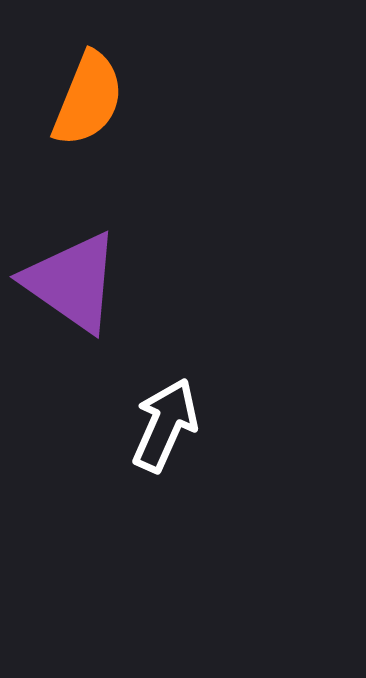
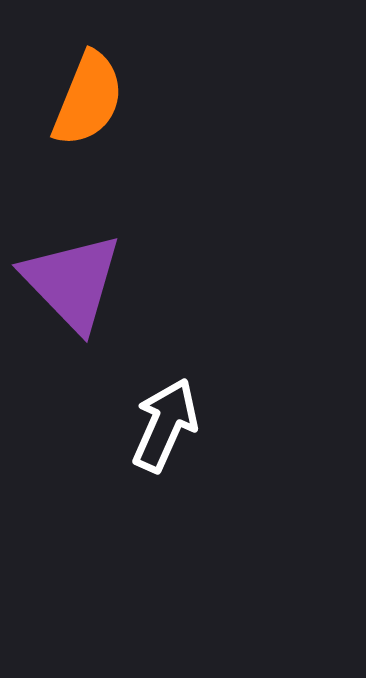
purple triangle: rotated 11 degrees clockwise
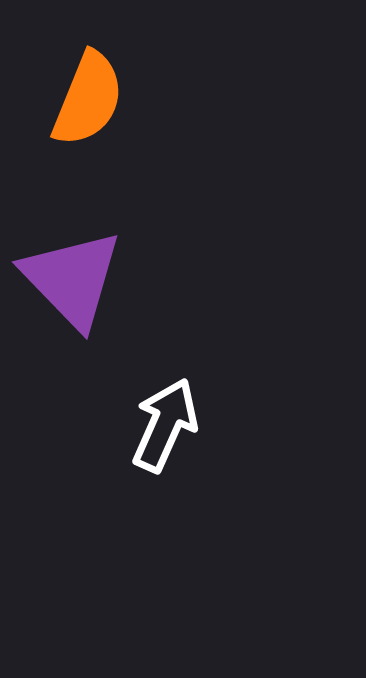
purple triangle: moved 3 px up
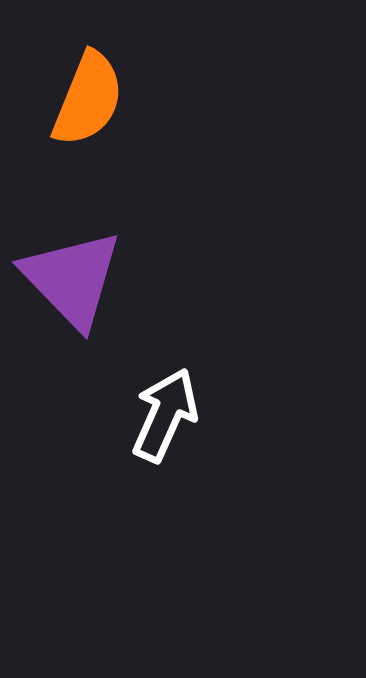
white arrow: moved 10 px up
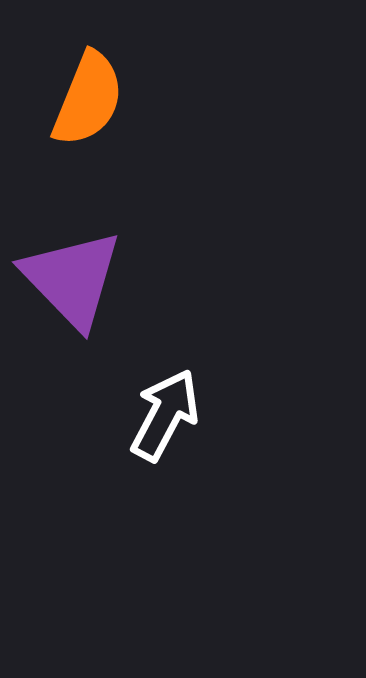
white arrow: rotated 4 degrees clockwise
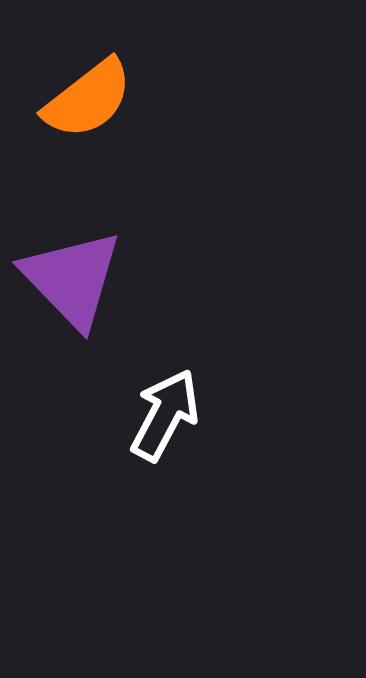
orange semicircle: rotated 30 degrees clockwise
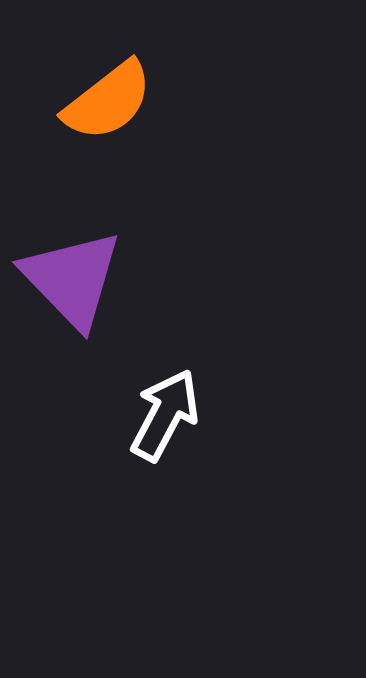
orange semicircle: moved 20 px right, 2 px down
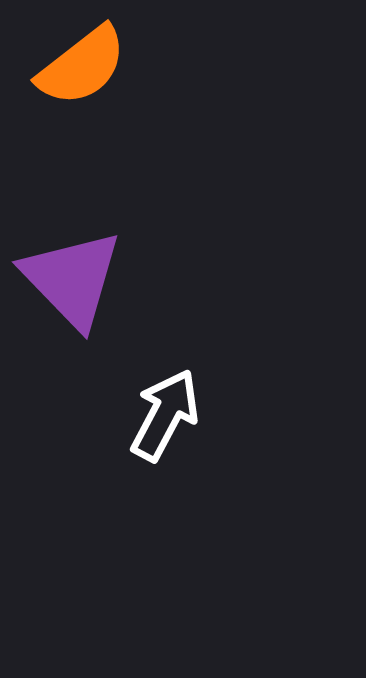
orange semicircle: moved 26 px left, 35 px up
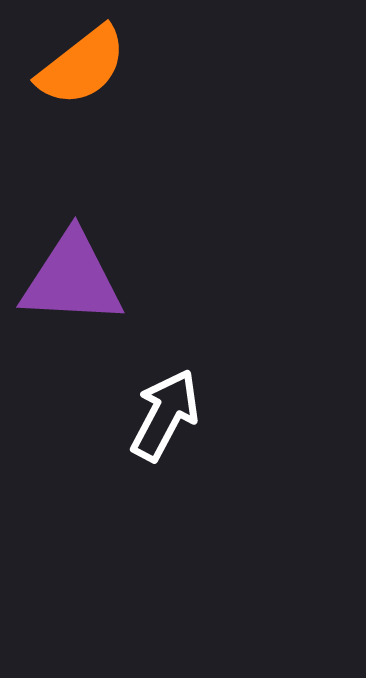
purple triangle: rotated 43 degrees counterclockwise
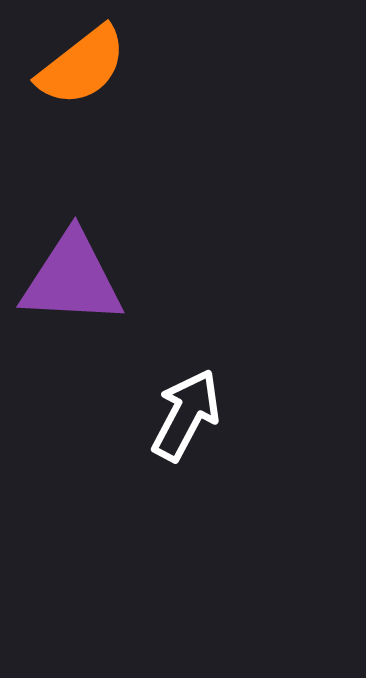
white arrow: moved 21 px right
